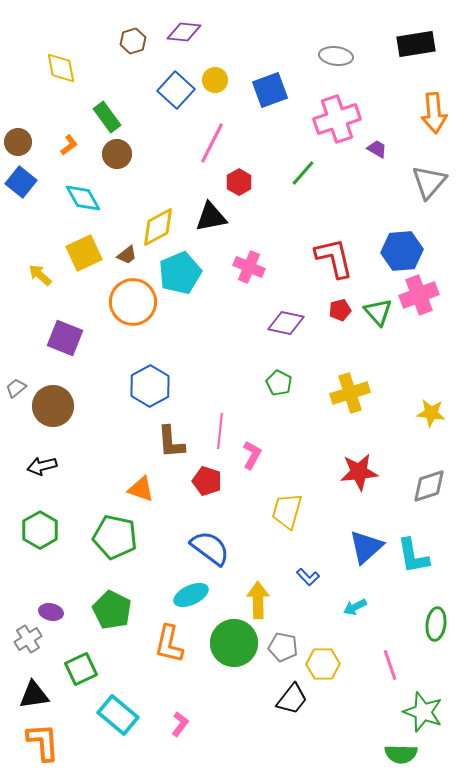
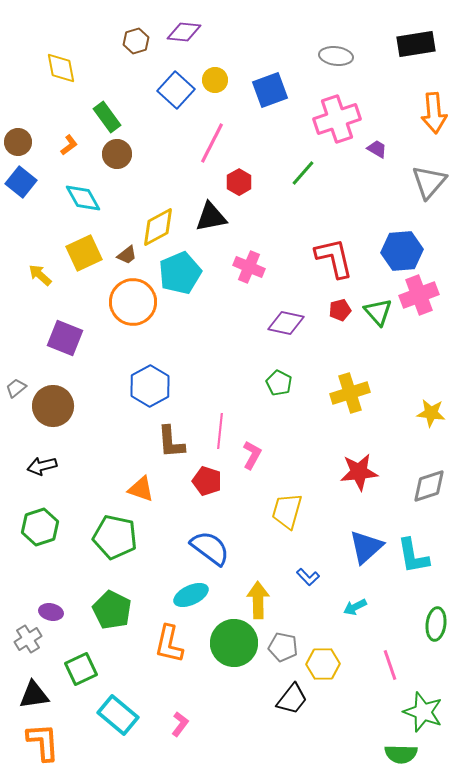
brown hexagon at (133, 41): moved 3 px right
green hexagon at (40, 530): moved 3 px up; rotated 12 degrees clockwise
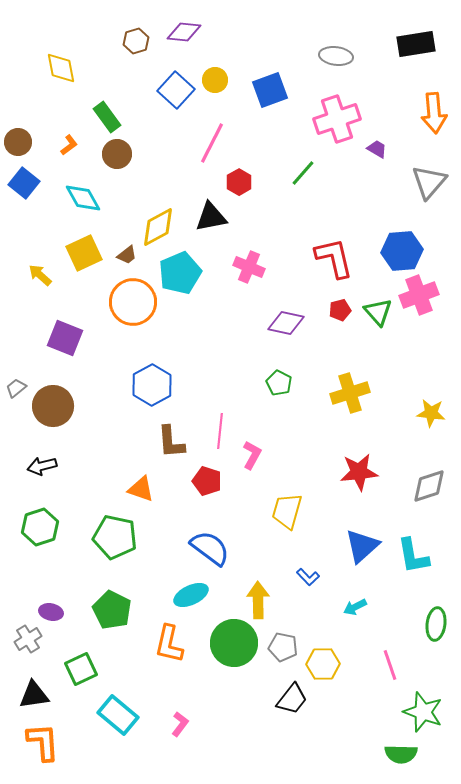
blue square at (21, 182): moved 3 px right, 1 px down
blue hexagon at (150, 386): moved 2 px right, 1 px up
blue triangle at (366, 547): moved 4 px left, 1 px up
